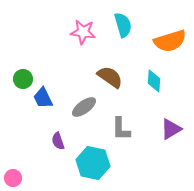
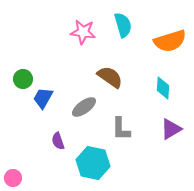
cyan diamond: moved 9 px right, 7 px down
blue trapezoid: rotated 55 degrees clockwise
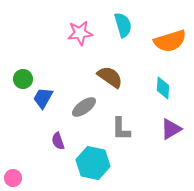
pink star: moved 3 px left, 1 px down; rotated 15 degrees counterclockwise
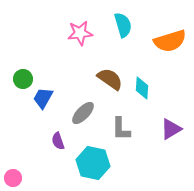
brown semicircle: moved 2 px down
cyan diamond: moved 21 px left
gray ellipse: moved 1 px left, 6 px down; rotated 10 degrees counterclockwise
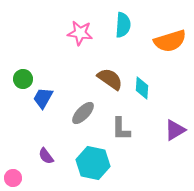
cyan semicircle: rotated 20 degrees clockwise
pink star: rotated 15 degrees clockwise
purple triangle: moved 4 px right, 1 px down
purple semicircle: moved 12 px left, 15 px down; rotated 18 degrees counterclockwise
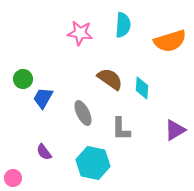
gray ellipse: rotated 70 degrees counterclockwise
purple semicircle: moved 2 px left, 4 px up
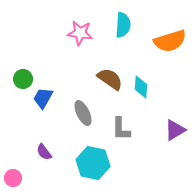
cyan diamond: moved 1 px left, 1 px up
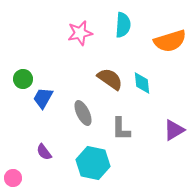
pink star: rotated 20 degrees counterclockwise
cyan diamond: moved 1 px right, 4 px up; rotated 10 degrees counterclockwise
purple triangle: moved 1 px left
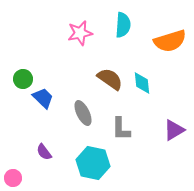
blue trapezoid: rotated 105 degrees clockwise
